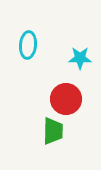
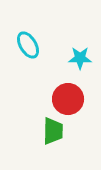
cyan ellipse: rotated 36 degrees counterclockwise
red circle: moved 2 px right
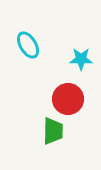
cyan star: moved 1 px right, 1 px down
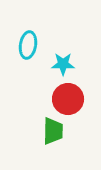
cyan ellipse: rotated 40 degrees clockwise
cyan star: moved 18 px left, 5 px down
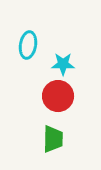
red circle: moved 10 px left, 3 px up
green trapezoid: moved 8 px down
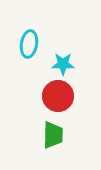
cyan ellipse: moved 1 px right, 1 px up
green trapezoid: moved 4 px up
